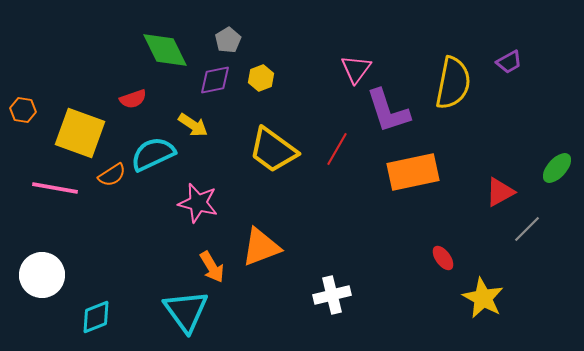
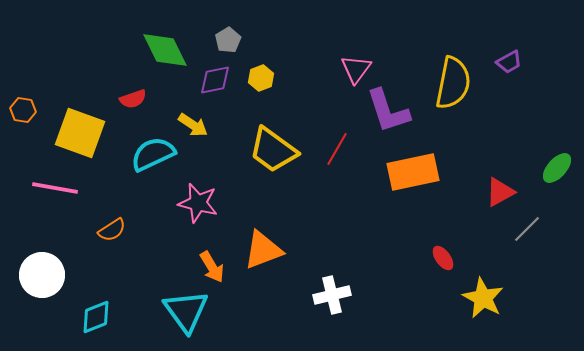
orange semicircle: moved 55 px down
orange triangle: moved 2 px right, 3 px down
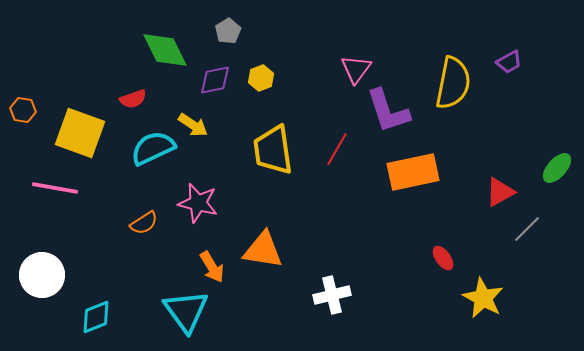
gray pentagon: moved 9 px up
yellow trapezoid: rotated 46 degrees clockwise
cyan semicircle: moved 6 px up
orange semicircle: moved 32 px right, 7 px up
orange triangle: rotated 30 degrees clockwise
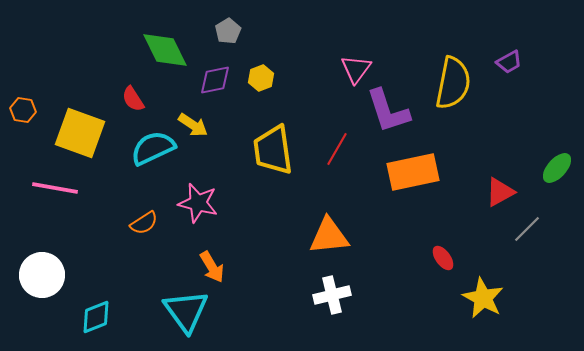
red semicircle: rotated 76 degrees clockwise
orange triangle: moved 66 px right, 14 px up; rotated 15 degrees counterclockwise
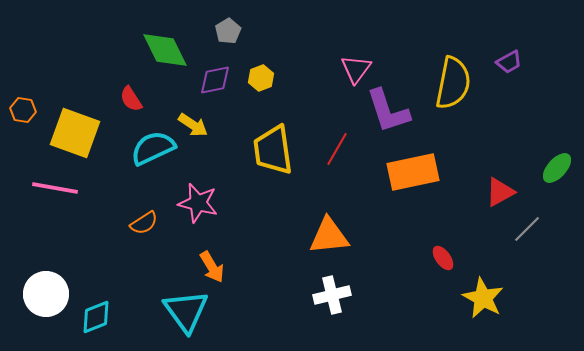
red semicircle: moved 2 px left
yellow square: moved 5 px left
white circle: moved 4 px right, 19 px down
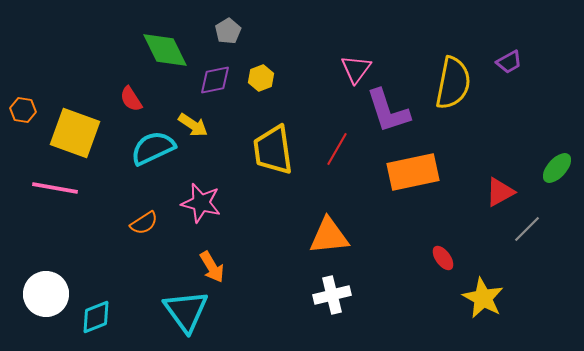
pink star: moved 3 px right
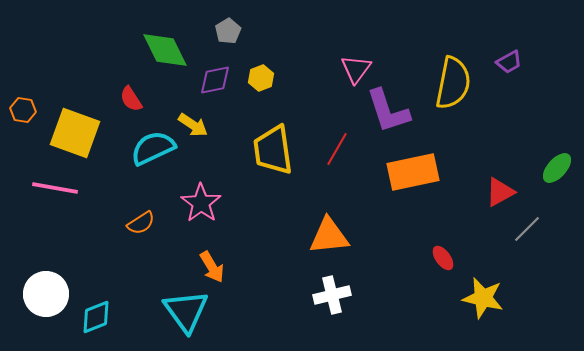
pink star: rotated 21 degrees clockwise
orange semicircle: moved 3 px left
yellow star: rotated 15 degrees counterclockwise
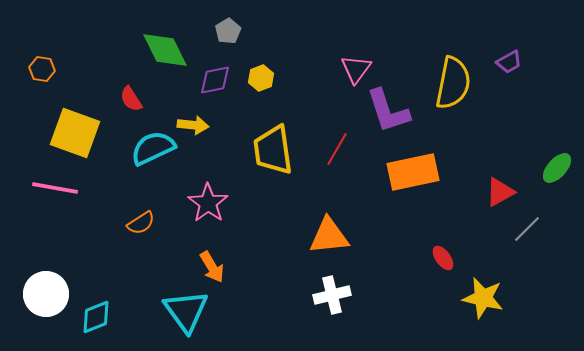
orange hexagon: moved 19 px right, 41 px up
yellow arrow: rotated 28 degrees counterclockwise
pink star: moved 7 px right
